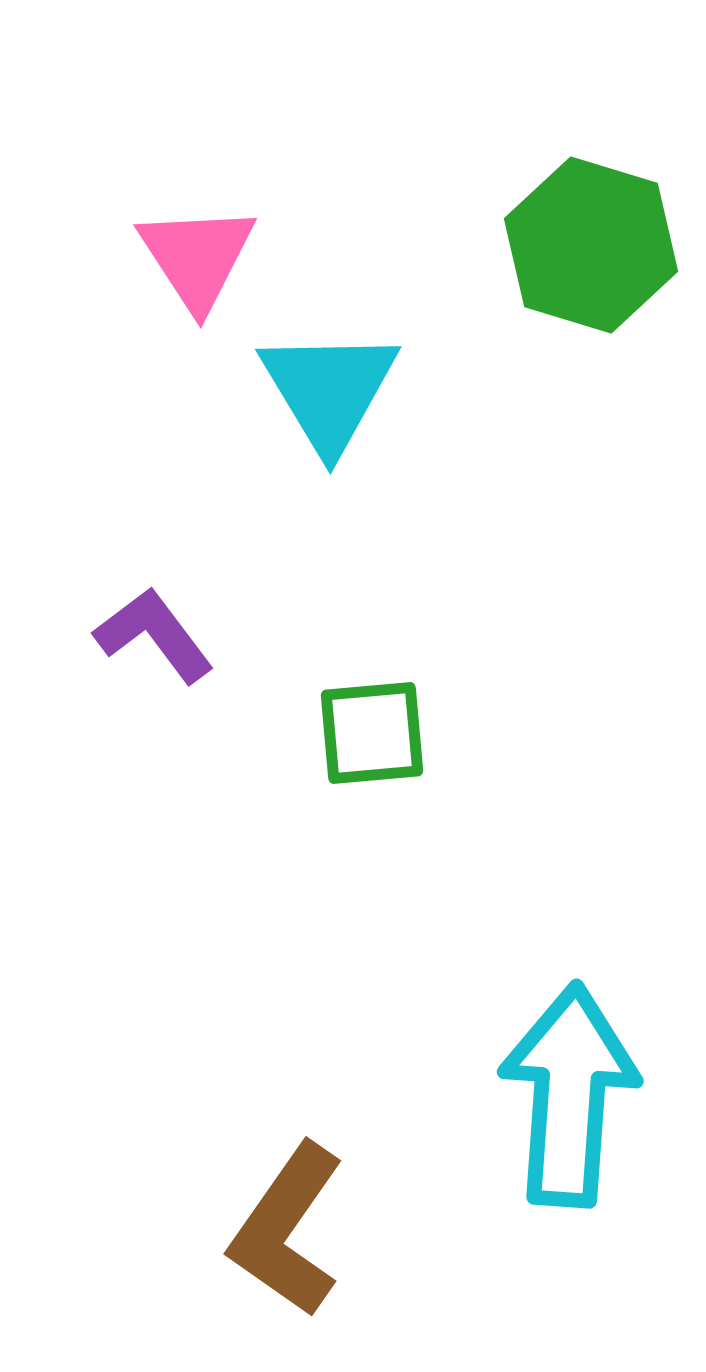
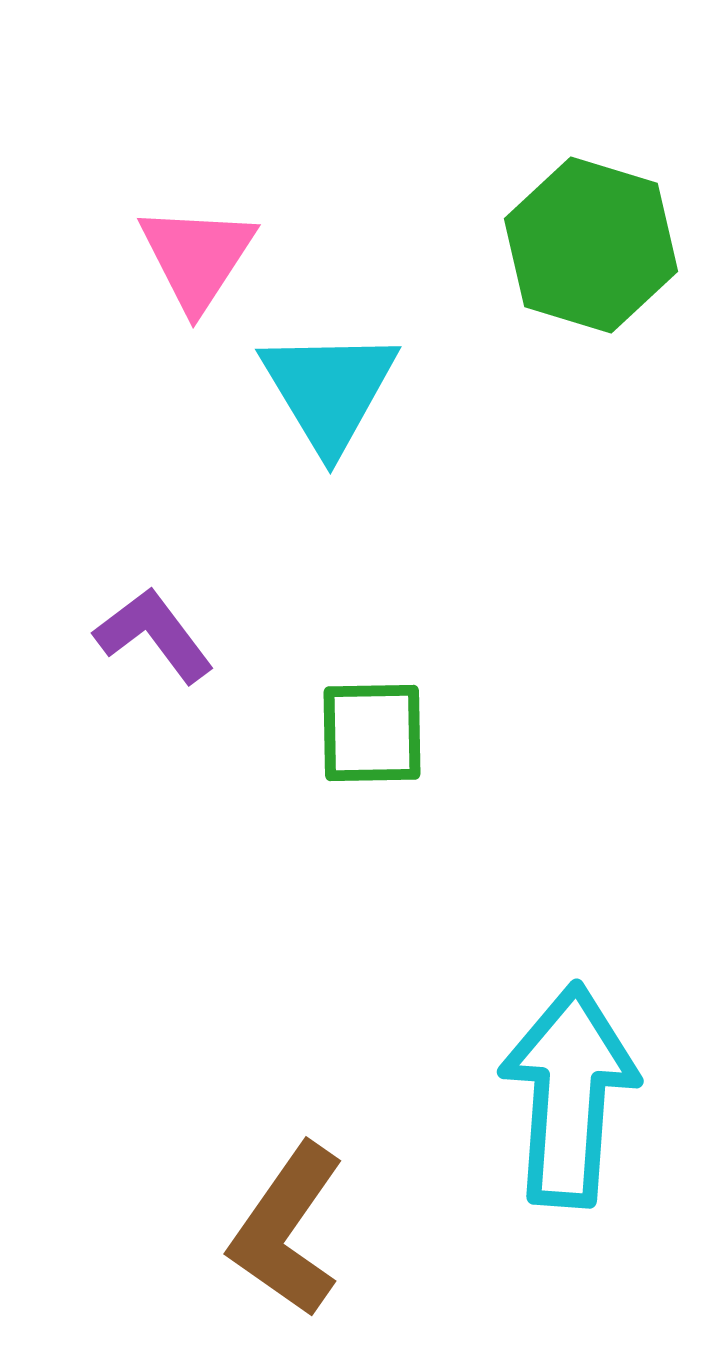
pink triangle: rotated 6 degrees clockwise
green square: rotated 4 degrees clockwise
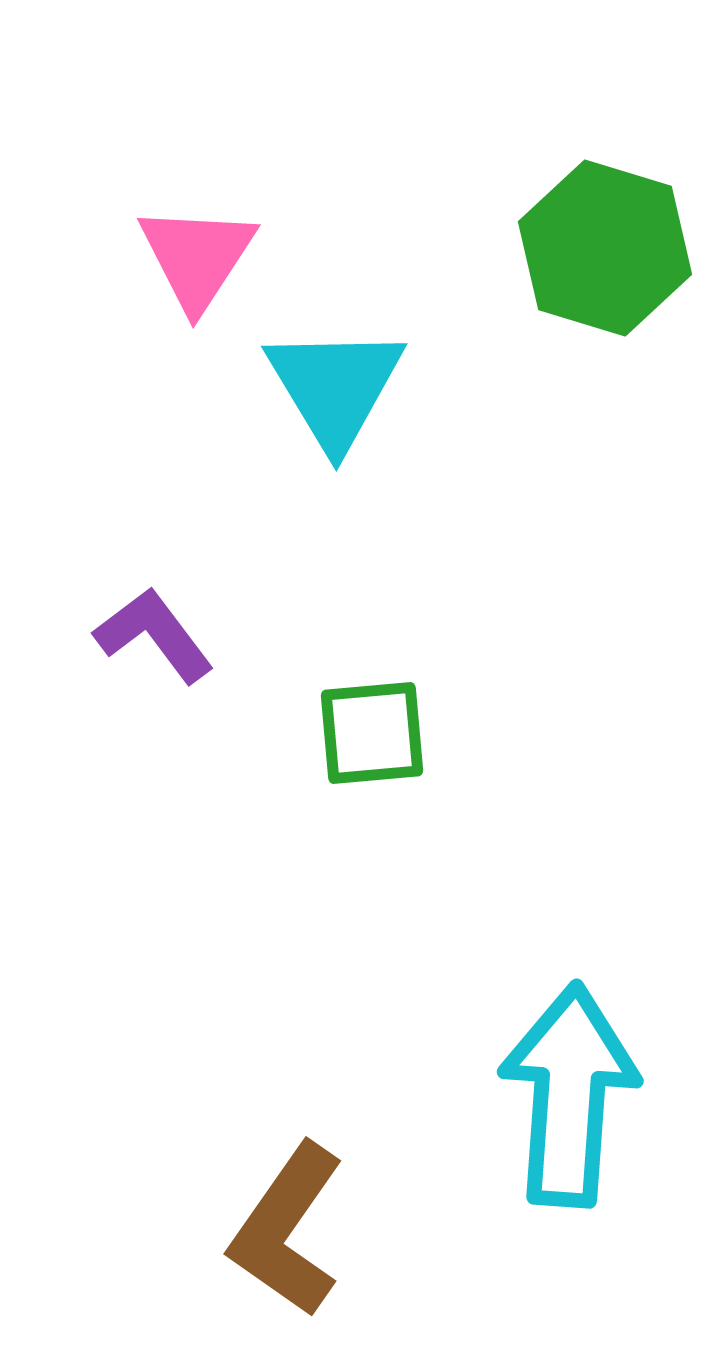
green hexagon: moved 14 px right, 3 px down
cyan triangle: moved 6 px right, 3 px up
green square: rotated 4 degrees counterclockwise
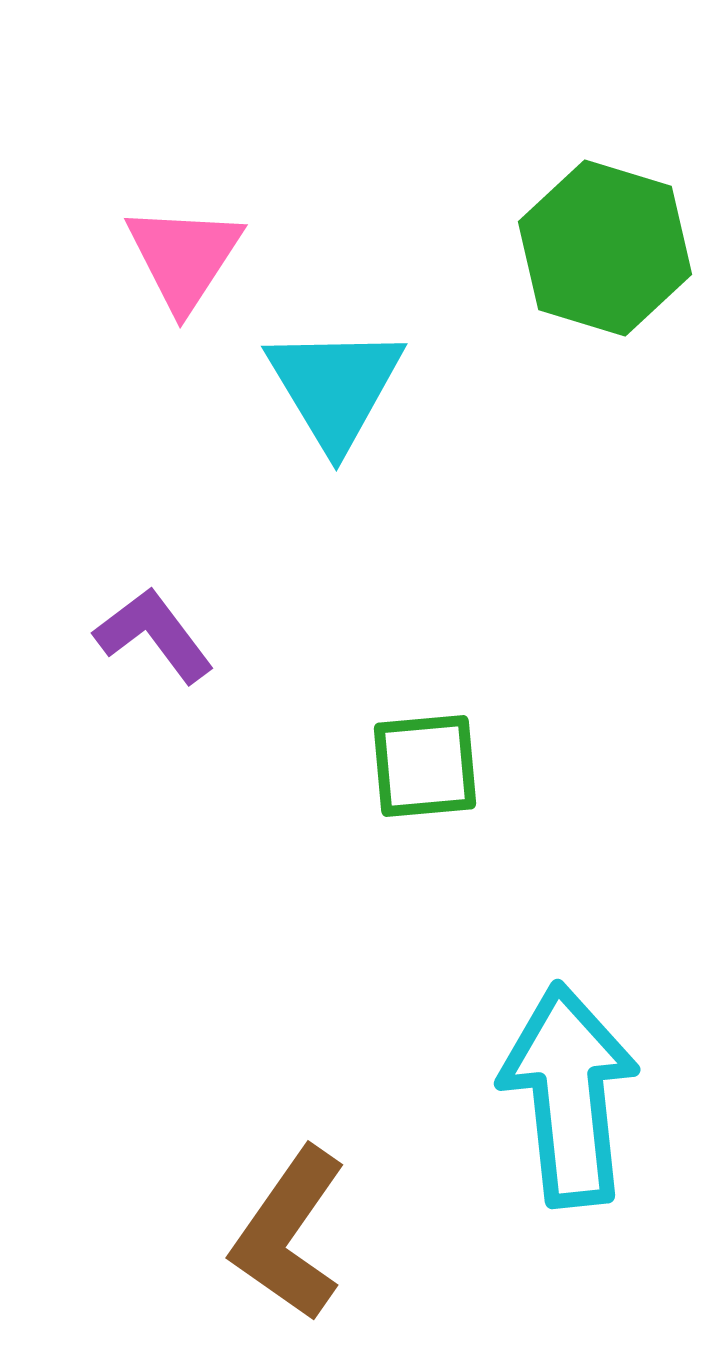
pink triangle: moved 13 px left
green square: moved 53 px right, 33 px down
cyan arrow: rotated 10 degrees counterclockwise
brown L-shape: moved 2 px right, 4 px down
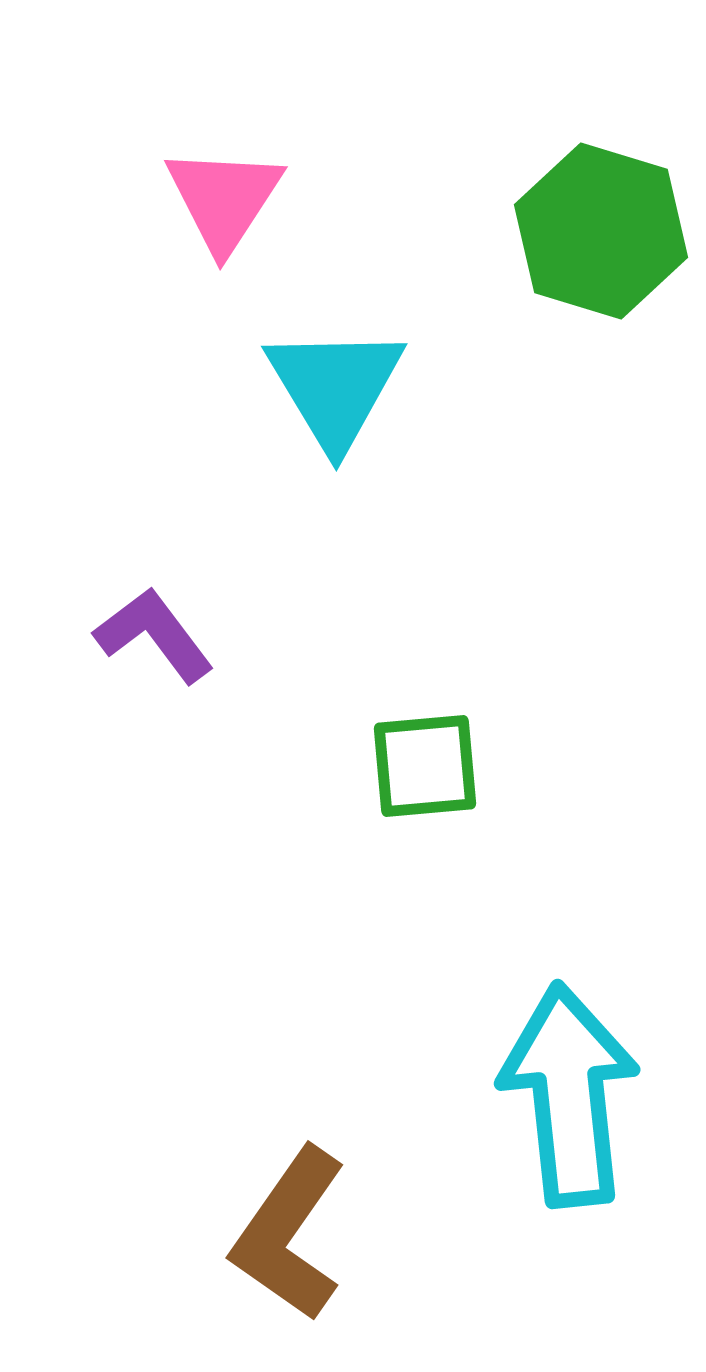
green hexagon: moved 4 px left, 17 px up
pink triangle: moved 40 px right, 58 px up
